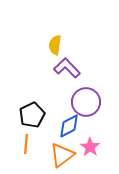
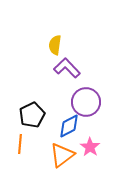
orange line: moved 6 px left
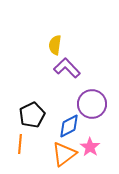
purple circle: moved 6 px right, 2 px down
orange triangle: moved 2 px right, 1 px up
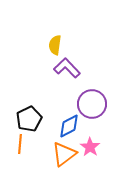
black pentagon: moved 3 px left, 4 px down
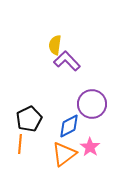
purple L-shape: moved 7 px up
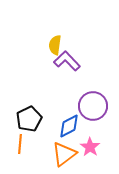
purple circle: moved 1 px right, 2 px down
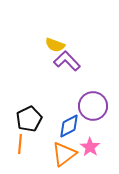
yellow semicircle: rotated 78 degrees counterclockwise
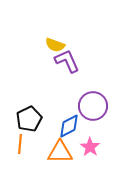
purple L-shape: rotated 20 degrees clockwise
orange triangle: moved 4 px left, 2 px up; rotated 36 degrees clockwise
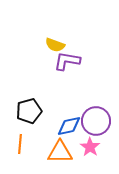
purple L-shape: rotated 56 degrees counterclockwise
purple circle: moved 3 px right, 15 px down
black pentagon: moved 8 px up; rotated 10 degrees clockwise
blue diamond: rotated 15 degrees clockwise
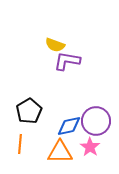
black pentagon: rotated 15 degrees counterclockwise
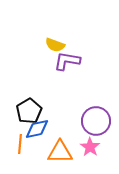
blue diamond: moved 32 px left, 3 px down
